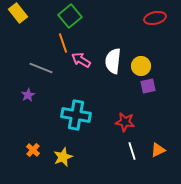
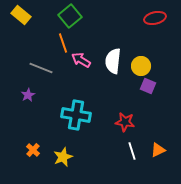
yellow rectangle: moved 3 px right, 2 px down; rotated 12 degrees counterclockwise
purple square: rotated 35 degrees clockwise
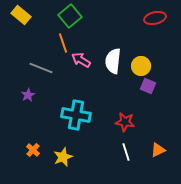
white line: moved 6 px left, 1 px down
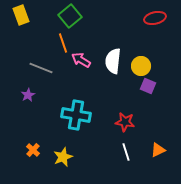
yellow rectangle: rotated 30 degrees clockwise
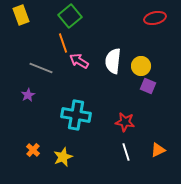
pink arrow: moved 2 px left, 1 px down
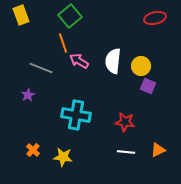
white line: rotated 66 degrees counterclockwise
yellow star: rotated 30 degrees clockwise
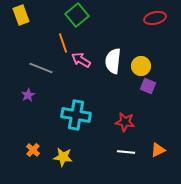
green square: moved 7 px right, 1 px up
pink arrow: moved 2 px right, 1 px up
